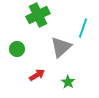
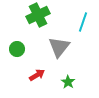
cyan line: moved 6 px up
gray triangle: moved 2 px left; rotated 10 degrees counterclockwise
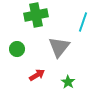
green cross: moved 2 px left; rotated 15 degrees clockwise
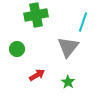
gray triangle: moved 9 px right
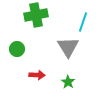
gray triangle: rotated 10 degrees counterclockwise
red arrow: rotated 35 degrees clockwise
